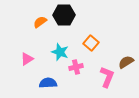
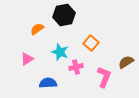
black hexagon: rotated 10 degrees counterclockwise
orange semicircle: moved 3 px left, 7 px down
pink L-shape: moved 3 px left
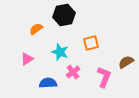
orange semicircle: moved 1 px left
orange square: rotated 35 degrees clockwise
pink cross: moved 3 px left, 5 px down; rotated 24 degrees counterclockwise
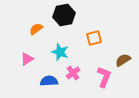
orange square: moved 3 px right, 5 px up
brown semicircle: moved 3 px left, 2 px up
pink cross: moved 1 px down
blue semicircle: moved 1 px right, 2 px up
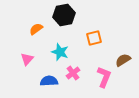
pink triangle: rotated 16 degrees counterclockwise
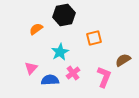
cyan star: rotated 24 degrees clockwise
pink triangle: moved 4 px right, 9 px down
blue semicircle: moved 1 px right, 1 px up
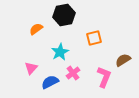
blue semicircle: moved 2 px down; rotated 24 degrees counterclockwise
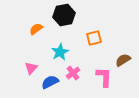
pink L-shape: rotated 20 degrees counterclockwise
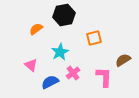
pink triangle: moved 3 px up; rotated 32 degrees counterclockwise
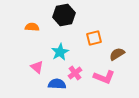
orange semicircle: moved 4 px left, 2 px up; rotated 40 degrees clockwise
brown semicircle: moved 6 px left, 6 px up
pink triangle: moved 6 px right, 2 px down
pink cross: moved 2 px right
pink L-shape: rotated 110 degrees clockwise
blue semicircle: moved 7 px right, 2 px down; rotated 30 degrees clockwise
